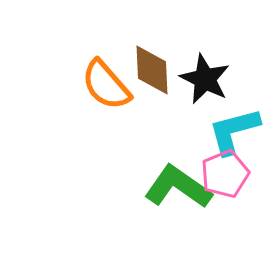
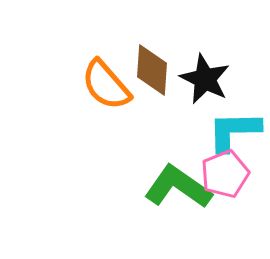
brown diamond: rotated 6 degrees clockwise
cyan L-shape: rotated 14 degrees clockwise
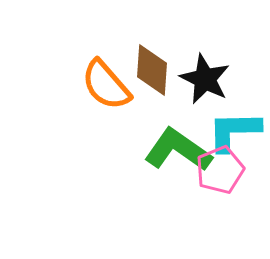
pink pentagon: moved 5 px left, 4 px up
green L-shape: moved 37 px up
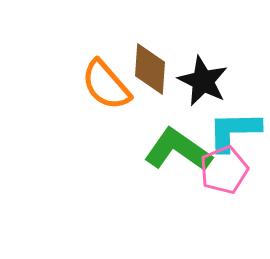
brown diamond: moved 2 px left, 1 px up
black star: moved 2 px left, 2 px down
pink pentagon: moved 4 px right
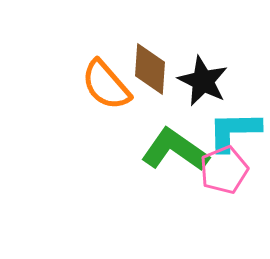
green L-shape: moved 3 px left
